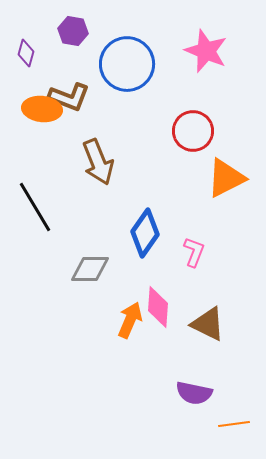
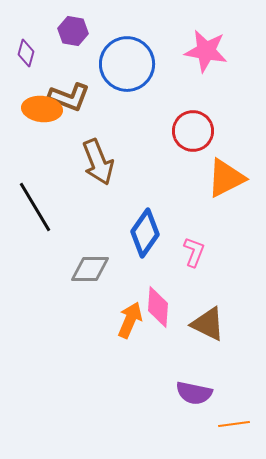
pink star: rotated 12 degrees counterclockwise
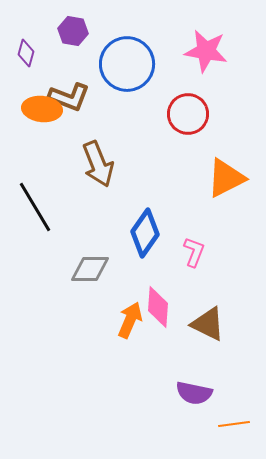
red circle: moved 5 px left, 17 px up
brown arrow: moved 2 px down
